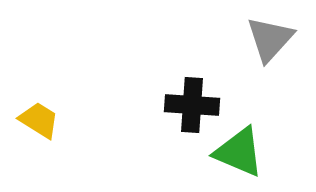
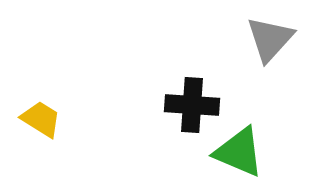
yellow trapezoid: moved 2 px right, 1 px up
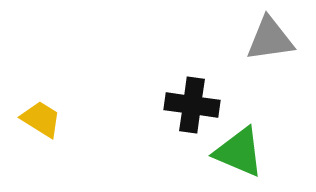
gray triangle: rotated 40 degrees clockwise
black cross: rotated 4 degrees clockwise
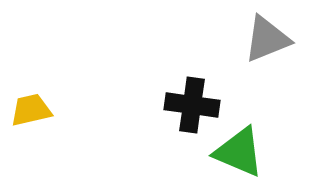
gray triangle: moved 3 px left; rotated 14 degrees counterclockwise
yellow trapezoid: moved 10 px left, 9 px up; rotated 45 degrees counterclockwise
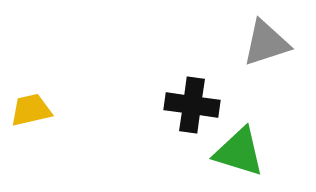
gray triangle: moved 1 px left, 4 px down; rotated 4 degrees clockwise
green triangle: rotated 6 degrees counterclockwise
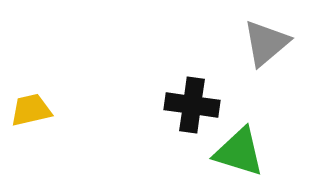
gray triangle: rotated 22 degrees counterclockwise
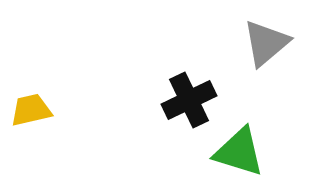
black cross: moved 3 px left, 5 px up; rotated 34 degrees counterclockwise
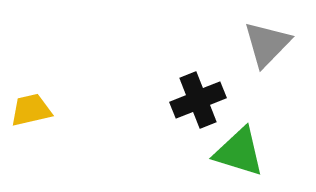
gray triangle: moved 1 px right, 1 px down; rotated 6 degrees counterclockwise
black cross: moved 9 px right; rotated 4 degrees clockwise
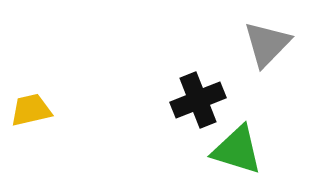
green triangle: moved 2 px left, 2 px up
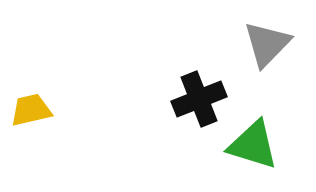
black cross: moved 1 px right, 1 px up
green triangle: moved 16 px right, 5 px up
